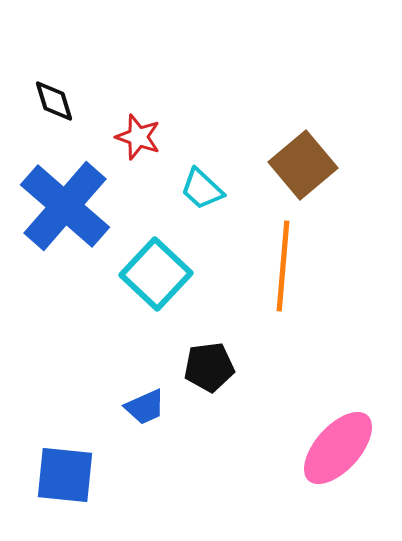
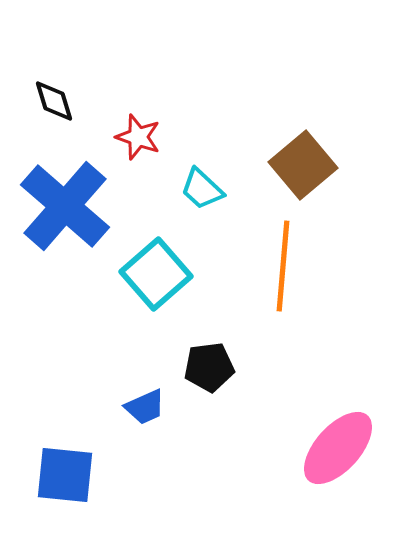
cyan square: rotated 6 degrees clockwise
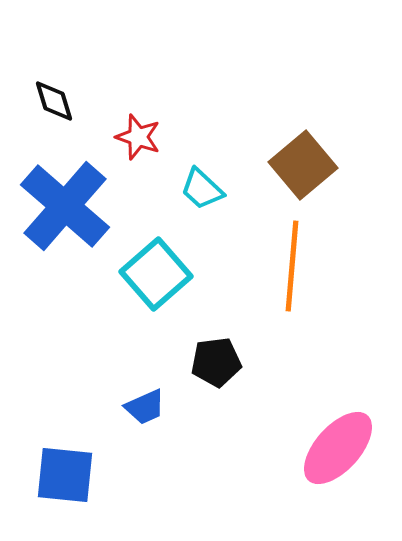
orange line: moved 9 px right
black pentagon: moved 7 px right, 5 px up
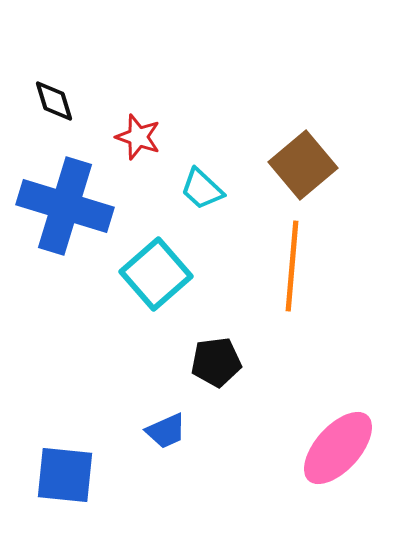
blue cross: rotated 24 degrees counterclockwise
blue trapezoid: moved 21 px right, 24 px down
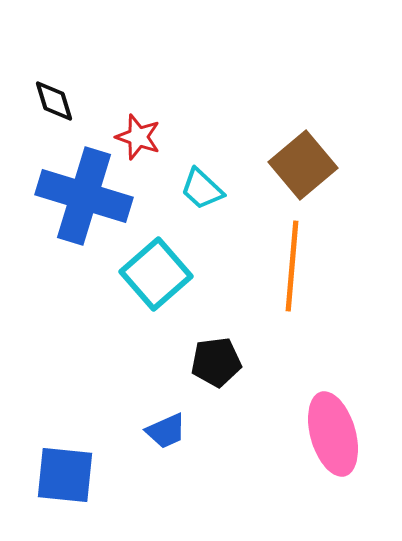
blue cross: moved 19 px right, 10 px up
pink ellipse: moved 5 px left, 14 px up; rotated 58 degrees counterclockwise
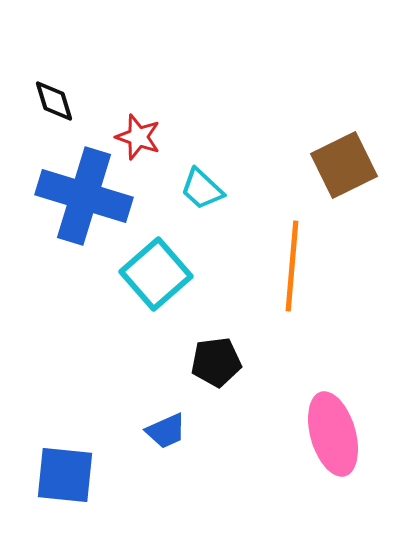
brown square: moved 41 px right; rotated 14 degrees clockwise
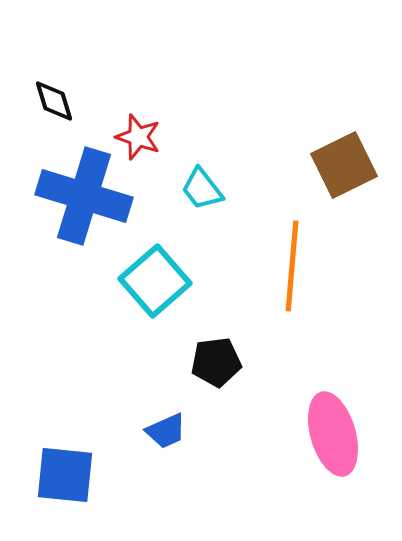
cyan trapezoid: rotated 9 degrees clockwise
cyan square: moved 1 px left, 7 px down
